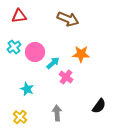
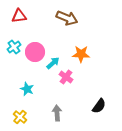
brown arrow: moved 1 px left, 1 px up
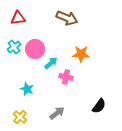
red triangle: moved 1 px left, 2 px down
pink circle: moved 3 px up
cyan arrow: moved 2 px left
pink cross: rotated 24 degrees counterclockwise
gray arrow: rotated 56 degrees clockwise
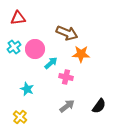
brown arrow: moved 15 px down
gray arrow: moved 10 px right, 7 px up
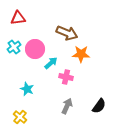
gray arrow: rotated 28 degrees counterclockwise
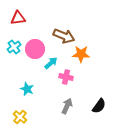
brown arrow: moved 3 px left, 3 px down
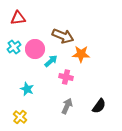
brown arrow: moved 1 px left
cyan arrow: moved 2 px up
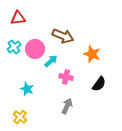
orange star: moved 11 px right; rotated 18 degrees clockwise
black semicircle: moved 22 px up
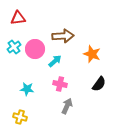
brown arrow: rotated 25 degrees counterclockwise
cyan arrow: moved 4 px right
pink cross: moved 6 px left, 7 px down
cyan star: rotated 16 degrees counterclockwise
yellow cross: rotated 24 degrees counterclockwise
